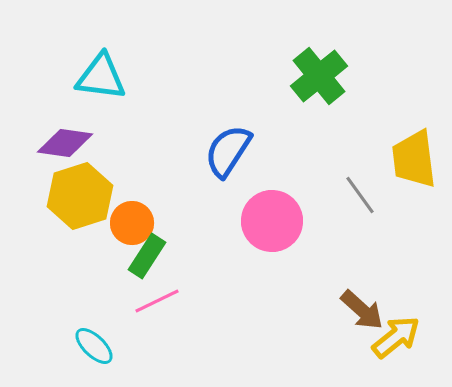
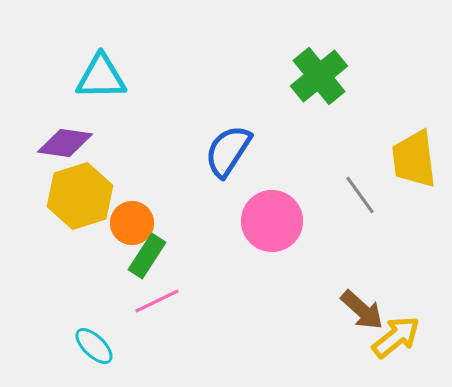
cyan triangle: rotated 8 degrees counterclockwise
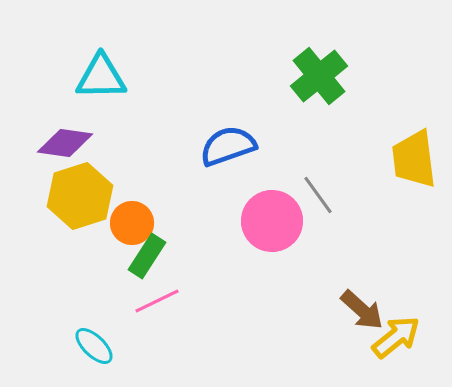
blue semicircle: moved 5 px up; rotated 38 degrees clockwise
gray line: moved 42 px left
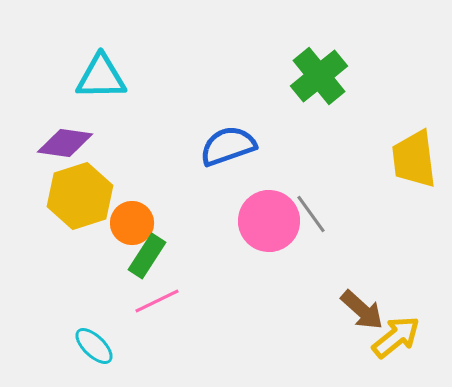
gray line: moved 7 px left, 19 px down
pink circle: moved 3 px left
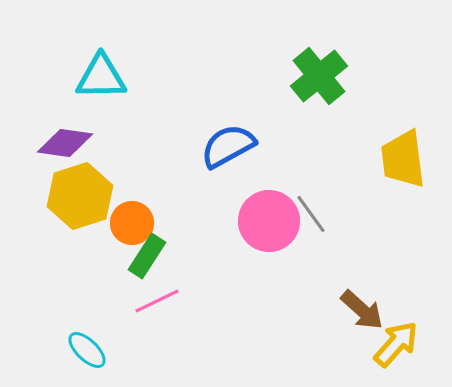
blue semicircle: rotated 10 degrees counterclockwise
yellow trapezoid: moved 11 px left
yellow arrow: moved 7 px down; rotated 9 degrees counterclockwise
cyan ellipse: moved 7 px left, 4 px down
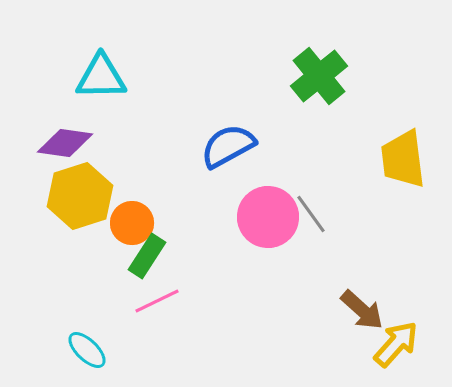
pink circle: moved 1 px left, 4 px up
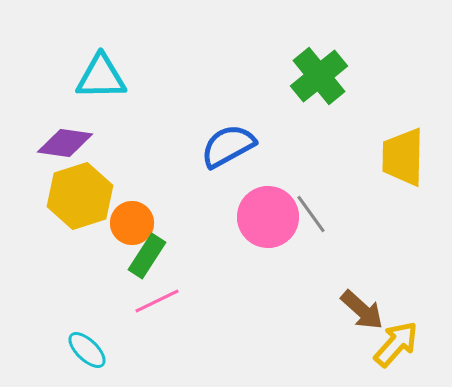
yellow trapezoid: moved 2 px up; rotated 8 degrees clockwise
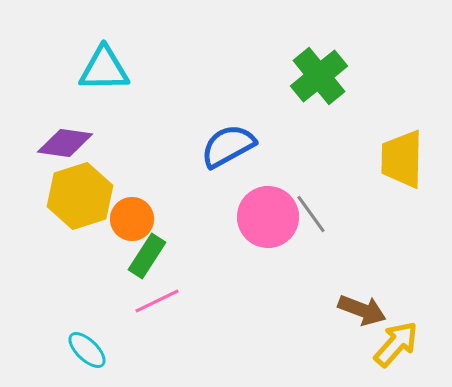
cyan triangle: moved 3 px right, 8 px up
yellow trapezoid: moved 1 px left, 2 px down
orange circle: moved 4 px up
brown arrow: rotated 21 degrees counterclockwise
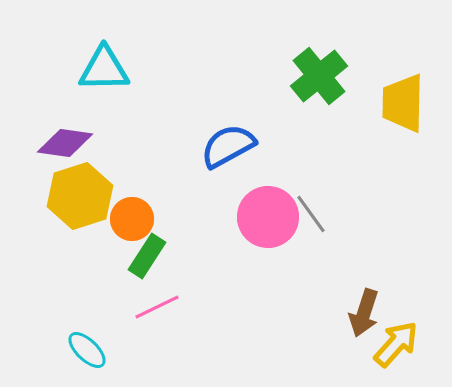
yellow trapezoid: moved 1 px right, 56 px up
pink line: moved 6 px down
brown arrow: moved 2 px right, 3 px down; rotated 87 degrees clockwise
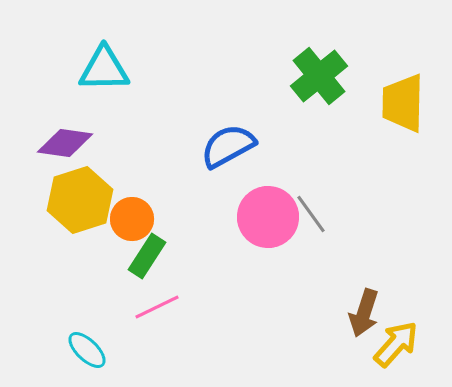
yellow hexagon: moved 4 px down
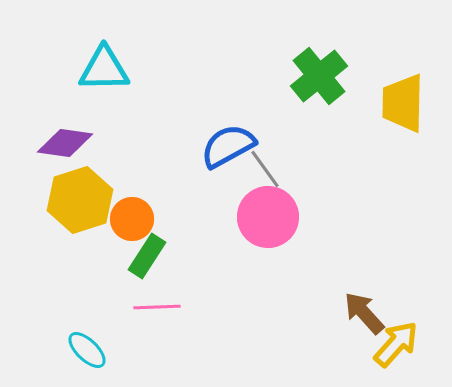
gray line: moved 46 px left, 45 px up
pink line: rotated 24 degrees clockwise
brown arrow: rotated 120 degrees clockwise
